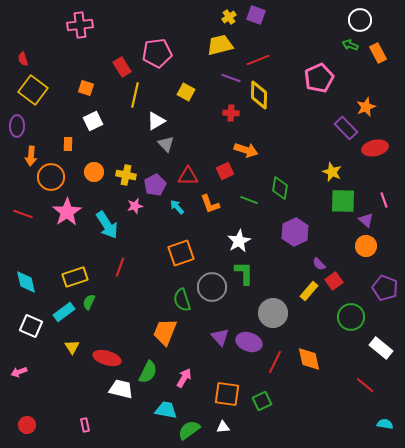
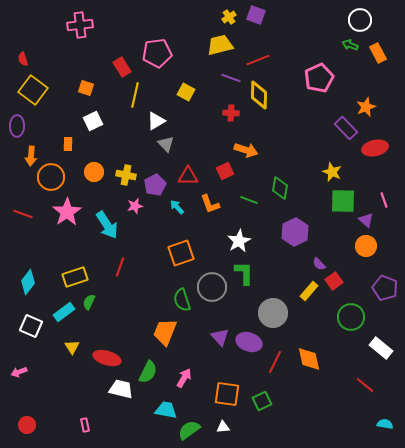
cyan diamond at (26, 282): moved 2 px right; rotated 50 degrees clockwise
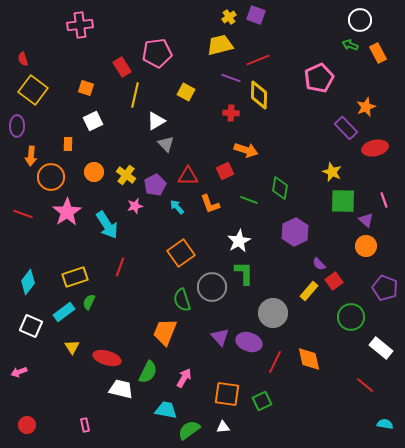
yellow cross at (126, 175): rotated 24 degrees clockwise
orange square at (181, 253): rotated 16 degrees counterclockwise
